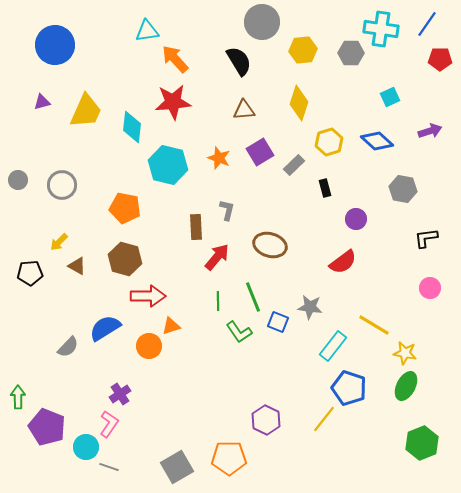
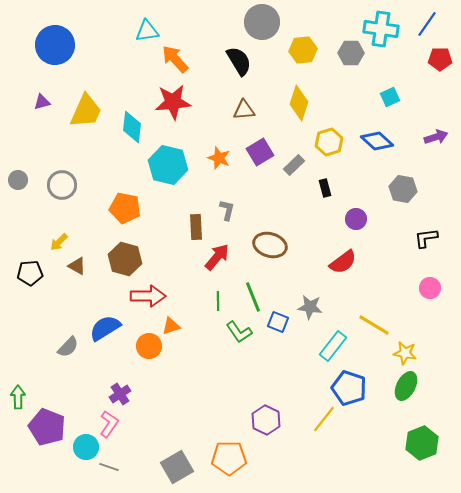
purple arrow at (430, 131): moved 6 px right, 6 px down
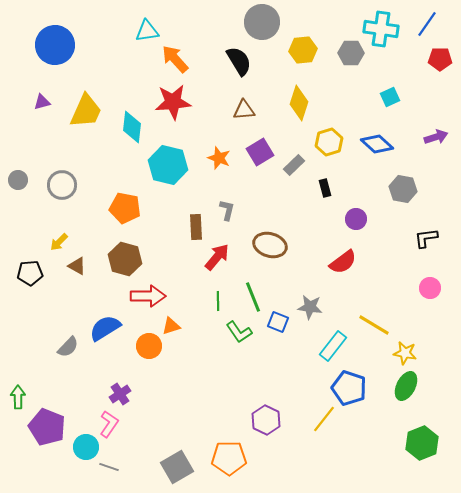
blue diamond at (377, 141): moved 3 px down
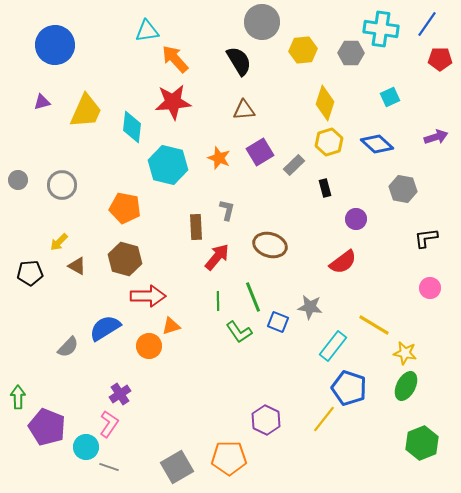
yellow diamond at (299, 103): moved 26 px right
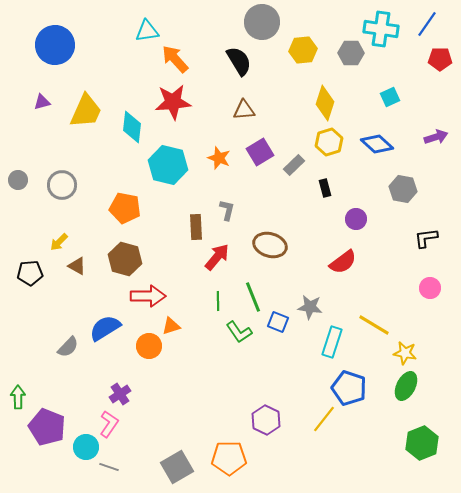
cyan rectangle at (333, 346): moved 1 px left, 4 px up; rotated 20 degrees counterclockwise
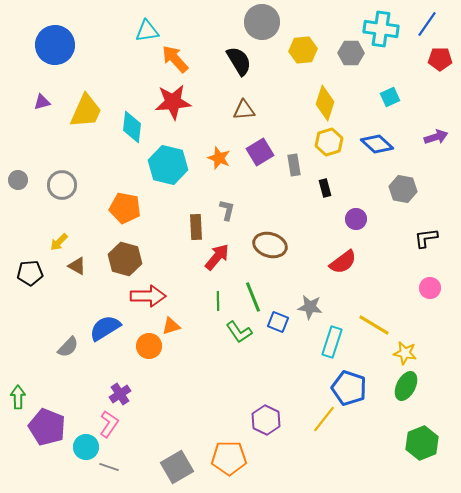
gray rectangle at (294, 165): rotated 55 degrees counterclockwise
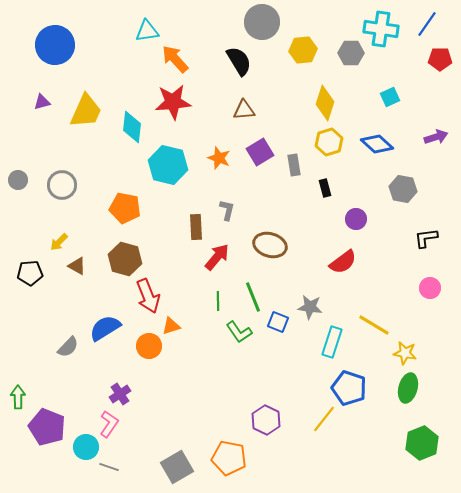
red arrow at (148, 296): rotated 68 degrees clockwise
green ellipse at (406, 386): moved 2 px right, 2 px down; rotated 12 degrees counterclockwise
orange pentagon at (229, 458): rotated 12 degrees clockwise
